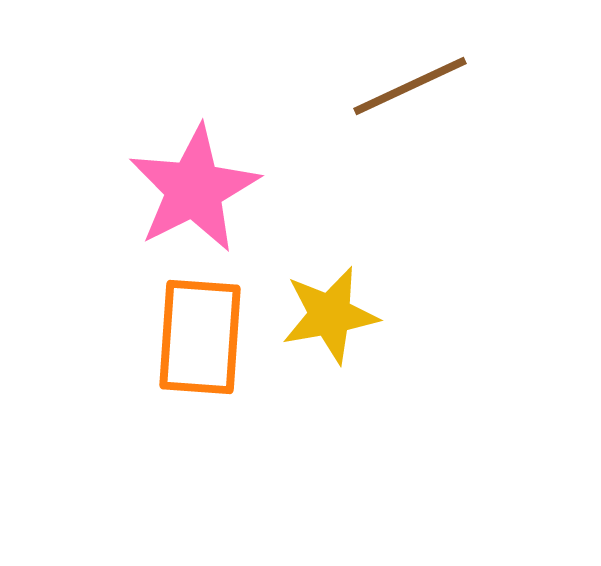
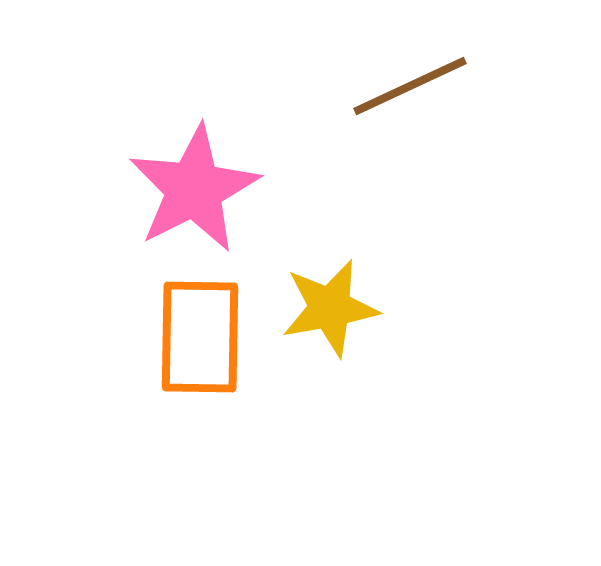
yellow star: moved 7 px up
orange rectangle: rotated 3 degrees counterclockwise
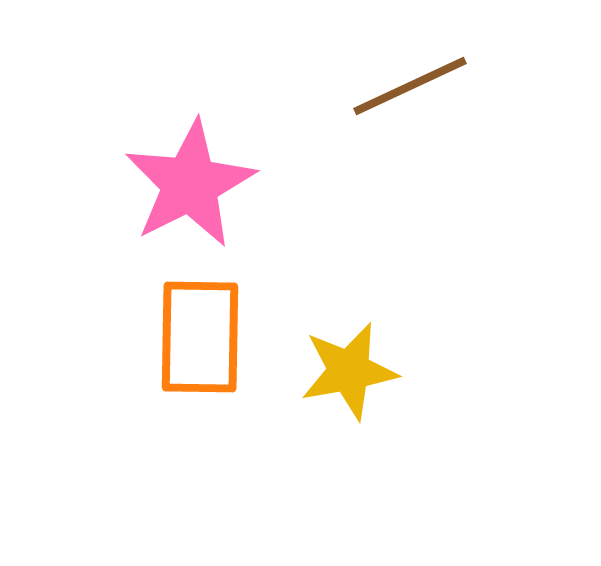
pink star: moved 4 px left, 5 px up
yellow star: moved 19 px right, 63 px down
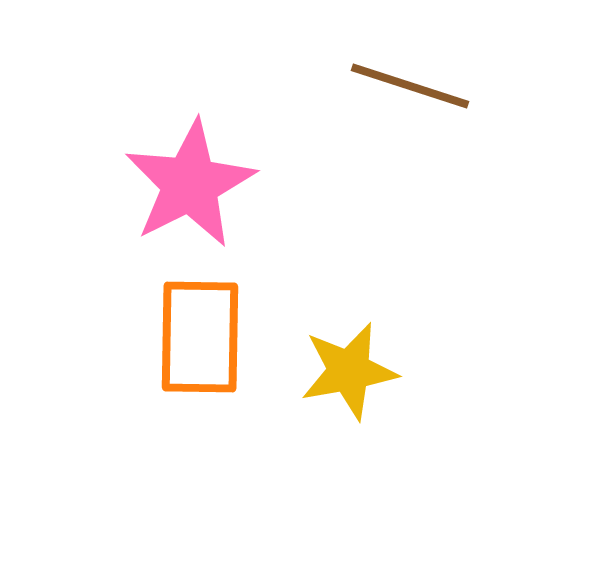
brown line: rotated 43 degrees clockwise
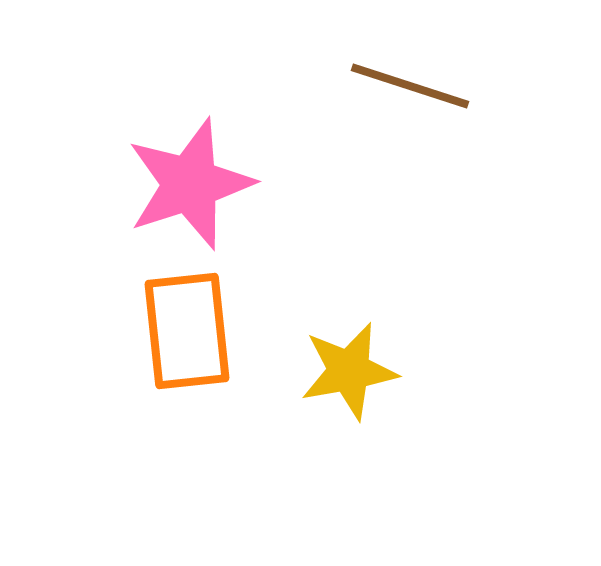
pink star: rotated 9 degrees clockwise
orange rectangle: moved 13 px left, 6 px up; rotated 7 degrees counterclockwise
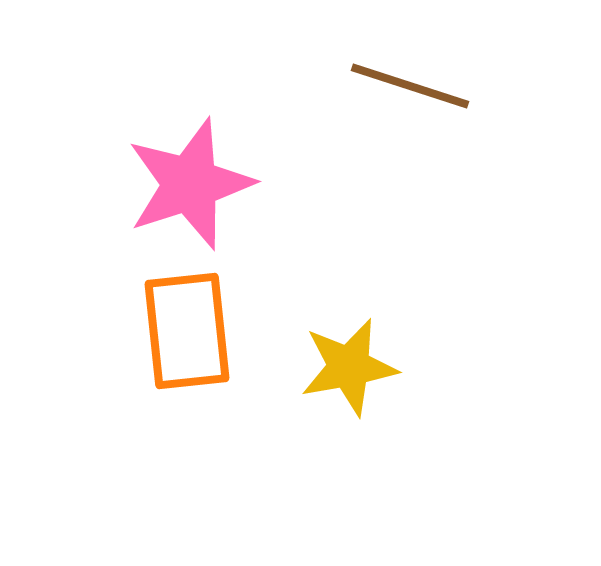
yellow star: moved 4 px up
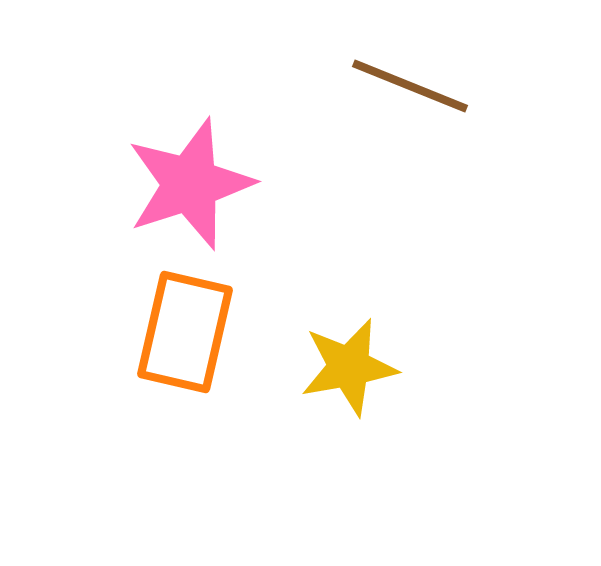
brown line: rotated 4 degrees clockwise
orange rectangle: moved 2 px left, 1 px down; rotated 19 degrees clockwise
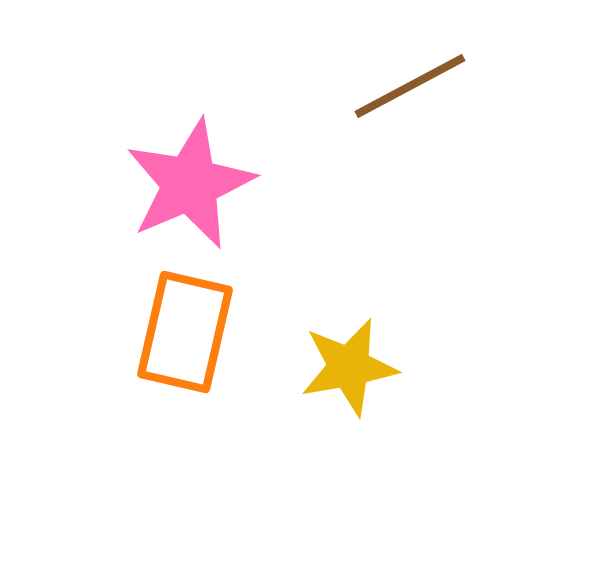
brown line: rotated 50 degrees counterclockwise
pink star: rotated 5 degrees counterclockwise
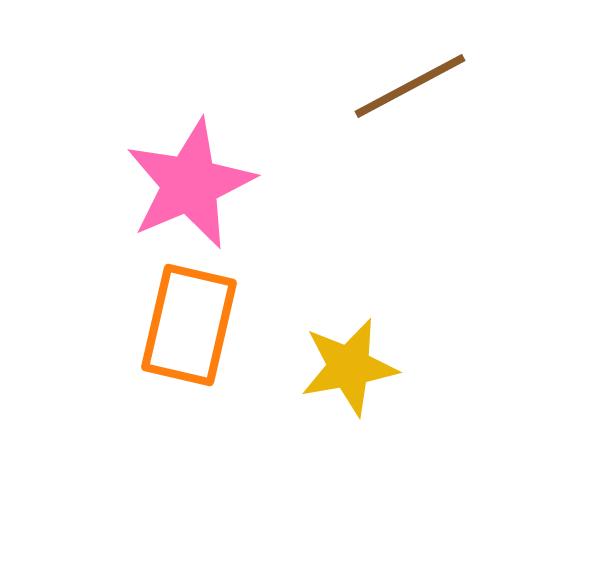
orange rectangle: moved 4 px right, 7 px up
